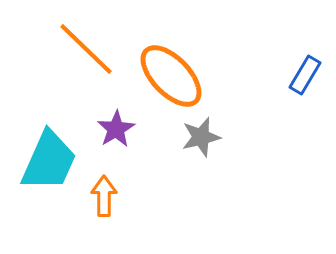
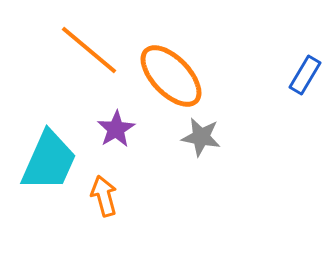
orange line: moved 3 px right, 1 px down; rotated 4 degrees counterclockwise
gray star: rotated 24 degrees clockwise
orange arrow: rotated 15 degrees counterclockwise
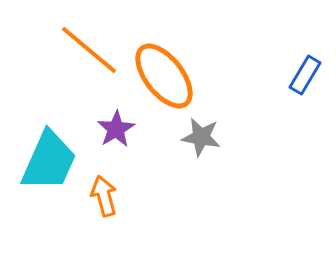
orange ellipse: moved 7 px left; rotated 6 degrees clockwise
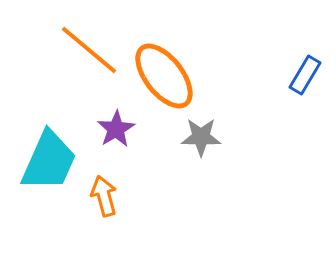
gray star: rotated 9 degrees counterclockwise
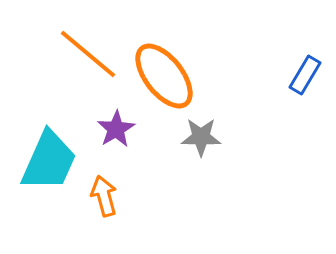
orange line: moved 1 px left, 4 px down
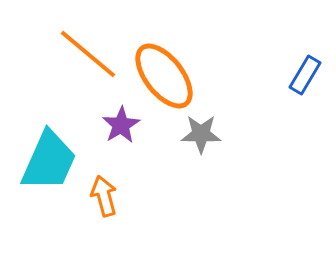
purple star: moved 5 px right, 4 px up
gray star: moved 3 px up
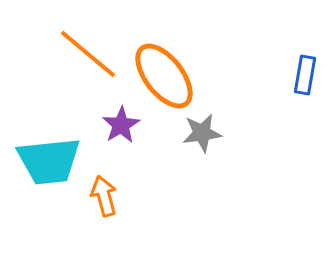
blue rectangle: rotated 21 degrees counterclockwise
gray star: moved 1 px right, 1 px up; rotated 9 degrees counterclockwise
cyan trapezoid: rotated 60 degrees clockwise
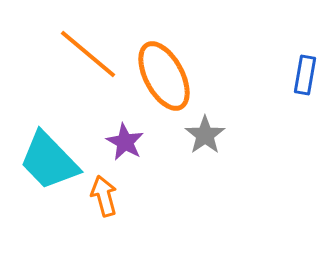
orange ellipse: rotated 10 degrees clockwise
purple star: moved 4 px right, 17 px down; rotated 12 degrees counterclockwise
gray star: moved 3 px right, 2 px down; rotated 27 degrees counterclockwise
cyan trapezoid: rotated 52 degrees clockwise
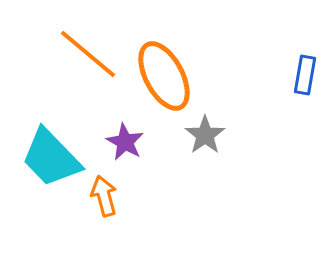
cyan trapezoid: moved 2 px right, 3 px up
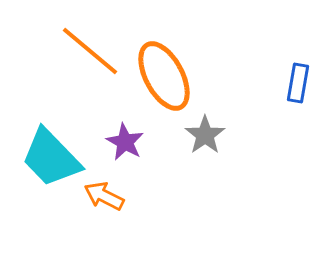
orange line: moved 2 px right, 3 px up
blue rectangle: moved 7 px left, 8 px down
orange arrow: rotated 48 degrees counterclockwise
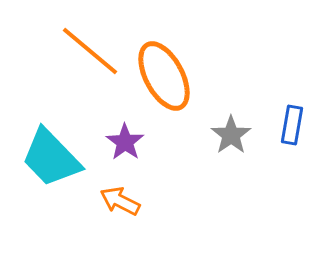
blue rectangle: moved 6 px left, 42 px down
gray star: moved 26 px right
purple star: rotated 6 degrees clockwise
orange arrow: moved 16 px right, 5 px down
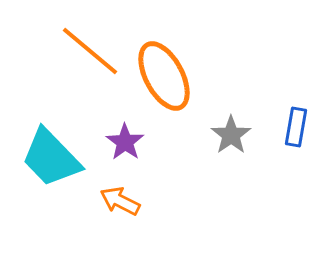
blue rectangle: moved 4 px right, 2 px down
